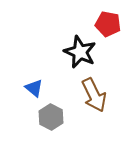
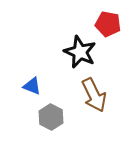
blue triangle: moved 2 px left, 2 px up; rotated 18 degrees counterclockwise
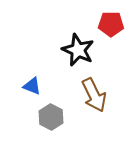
red pentagon: moved 3 px right; rotated 10 degrees counterclockwise
black star: moved 2 px left, 2 px up
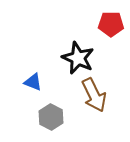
black star: moved 8 px down
blue triangle: moved 1 px right, 4 px up
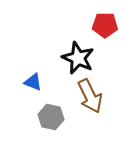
red pentagon: moved 6 px left, 1 px down
brown arrow: moved 4 px left, 1 px down
gray hexagon: rotated 15 degrees counterclockwise
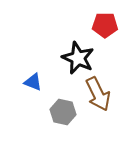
brown arrow: moved 8 px right, 2 px up
gray hexagon: moved 12 px right, 5 px up
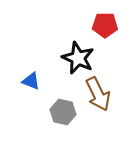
blue triangle: moved 2 px left, 1 px up
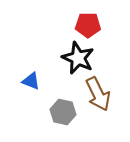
red pentagon: moved 17 px left
